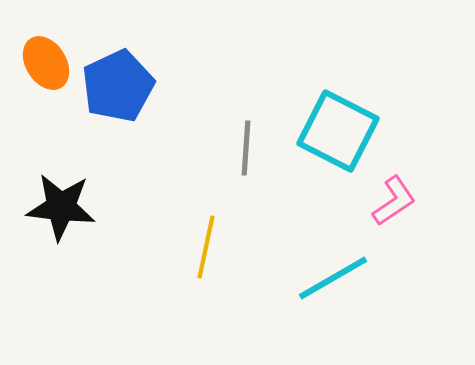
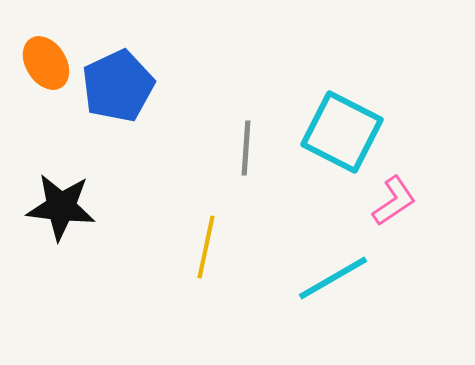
cyan square: moved 4 px right, 1 px down
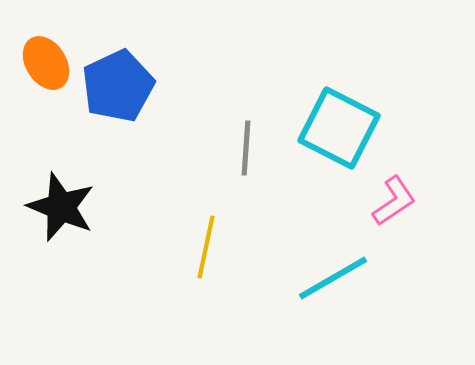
cyan square: moved 3 px left, 4 px up
black star: rotated 16 degrees clockwise
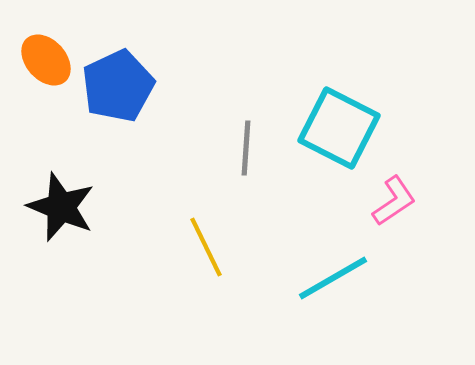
orange ellipse: moved 3 px up; rotated 10 degrees counterclockwise
yellow line: rotated 38 degrees counterclockwise
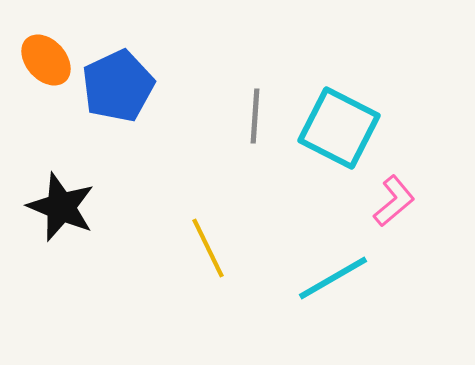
gray line: moved 9 px right, 32 px up
pink L-shape: rotated 6 degrees counterclockwise
yellow line: moved 2 px right, 1 px down
